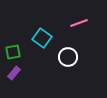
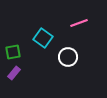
cyan square: moved 1 px right
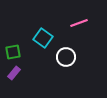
white circle: moved 2 px left
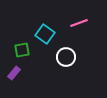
cyan square: moved 2 px right, 4 px up
green square: moved 9 px right, 2 px up
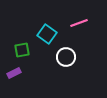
cyan square: moved 2 px right
purple rectangle: rotated 24 degrees clockwise
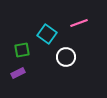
purple rectangle: moved 4 px right
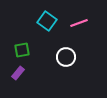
cyan square: moved 13 px up
purple rectangle: rotated 24 degrees counterclockwise
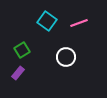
green square: rotated 21 degrees counterclockwise
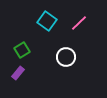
pink line: rotated 24 degrees counterclockwise
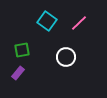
green square: rotated 21 degrees clockwise
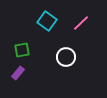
pink line: moved 2 px right
